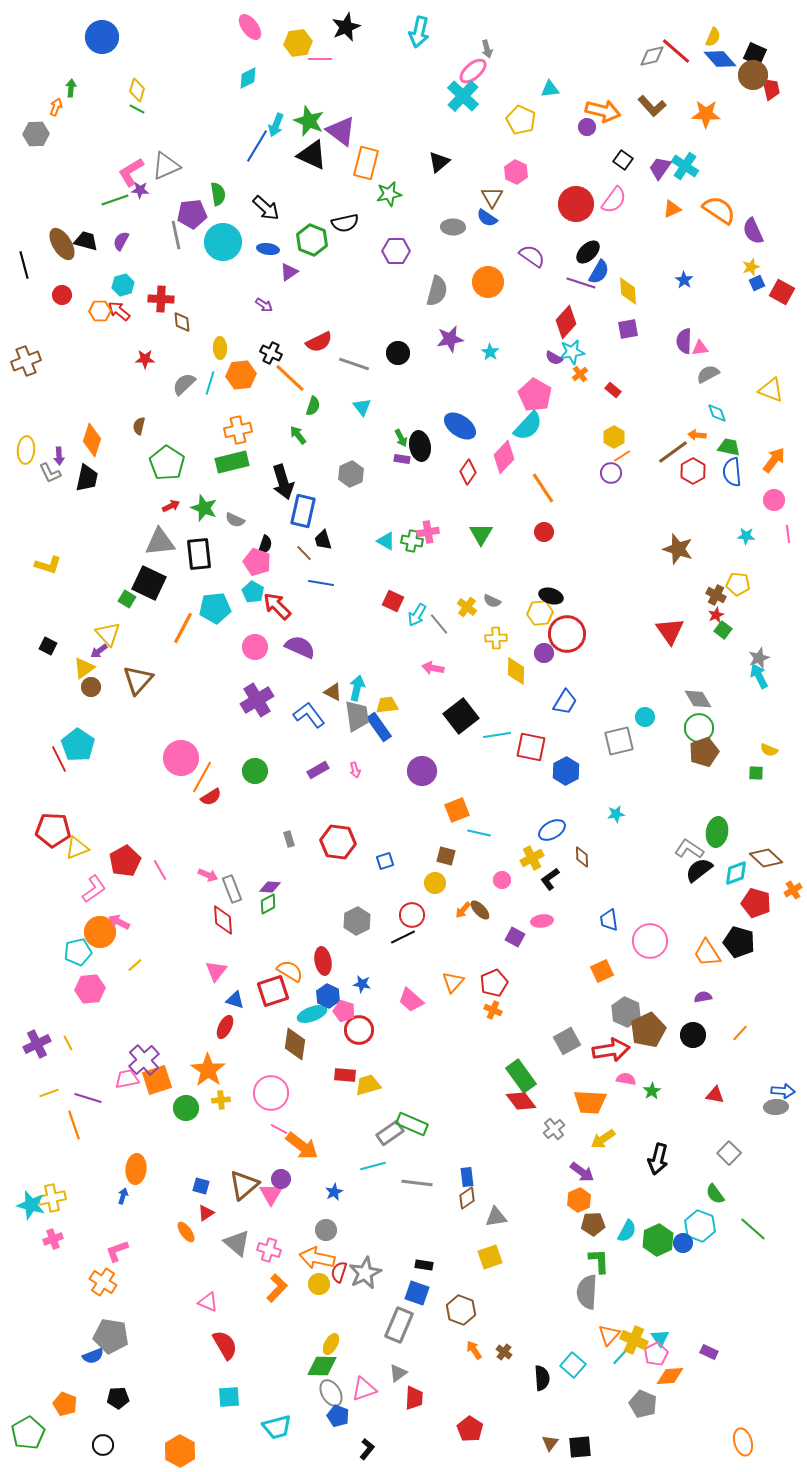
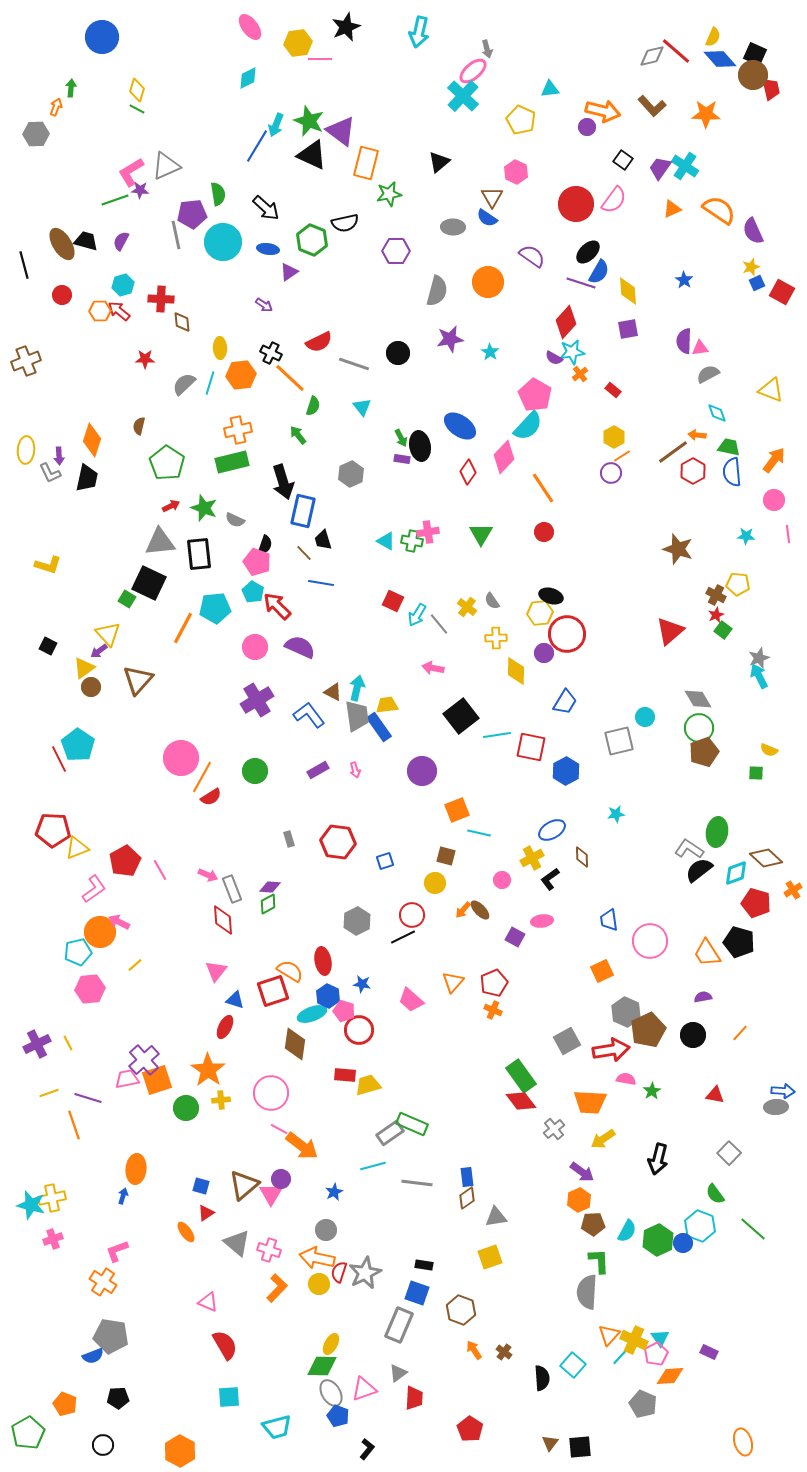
gray semicircle at (492, 601): rotated 30 degrees clockwise
red triangle at (670, 631): rotated 24 degrees clockwise
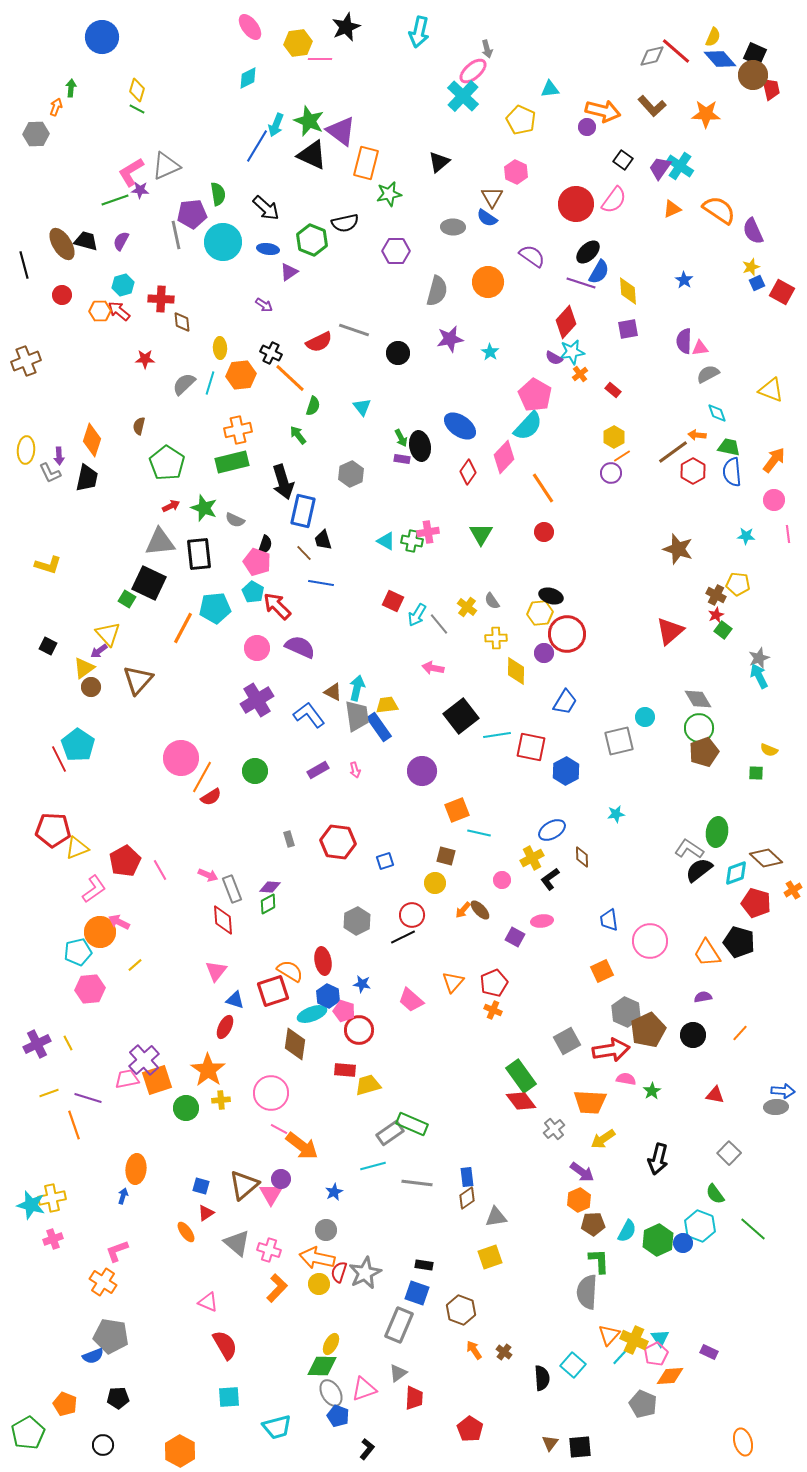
cyan cross at (685, 166): moved 5 px left
gray line at (354, 364): moved 34 px up
pink circle at (255, 647): moved 2 px right, 1 px down
red rectangle at (345, 1075): moved 5 px up
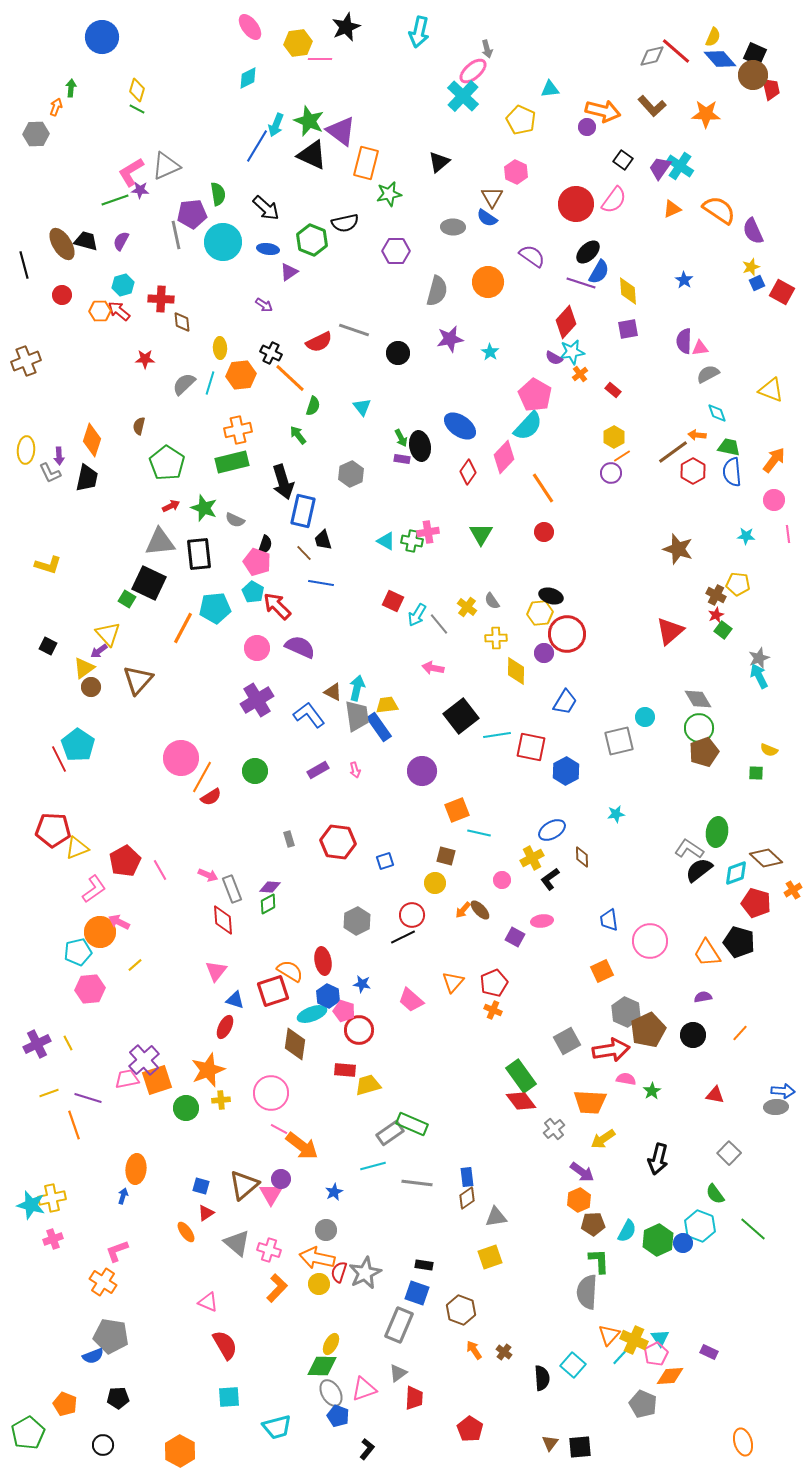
orange star at (208, 1070): rotated 16 degrees clockwise
